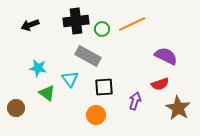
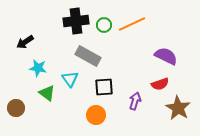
black arrow: moved 5 px left, 17 px down; rotated 12 degrees counterclockwise
green circle: moved 2 px right, 4 px up
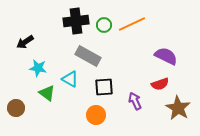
cyan triangle: rotated 24 degrees counterclockwise
purple arrow: rotated 42 degrees counterclockwise
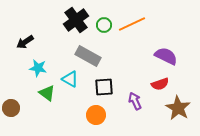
black cross: moved 1 px up; rotated 30 degrees counterclockwise
brown circle: moved 5 px left
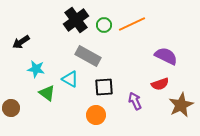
black arrow: moved 4 px left
cyan star: moved 2 px left, 1 px down
brown star: moved 3 px right, 3 px up; rotated 15 degrees clockwise
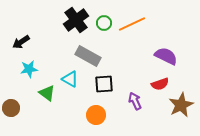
green circle: moved 2 px up
cyan star: moved 7 px left; rotated 18 degrees counterclockwise
black square: moved 3 px up
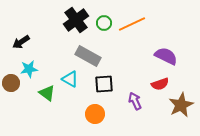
brown circle: moved 25 px up
orange circle: moved 1 px left, 1 px up
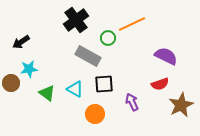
green circle: moved 4 px right, 15 px down
cyan triangle: moved 5 px right, 10 px down
purple arrow: moved 3 px left, 1 px down
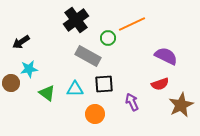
cyan triangle: rotated 30 degrees counterclockwise
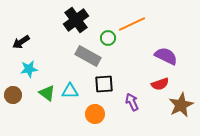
brown circle: moved 2 px right, 12 px down
cyan triangle: moved 5 px left, 2 px down
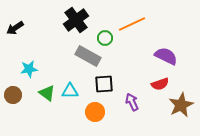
green circle: moved 3 px left
black arrow: moved 6 px left, 14 px up
orange circle: moved 2 px up
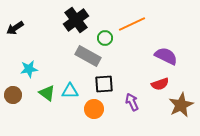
orange circle: moved 1 px left, 3 px up
